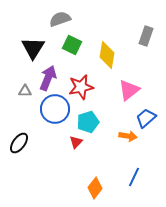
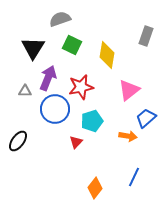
cyan pentagon: moved 4 px right, 1 px up
black ellipse: moved 1 px left, 2 px up
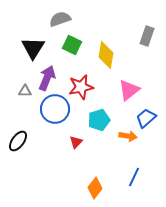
gray rectangle: moved 1 px right
yellow diamond: moved 1 px left
purple arrow: moved 1 px left
cyan pentagon: moved 7 px right, 1 px up
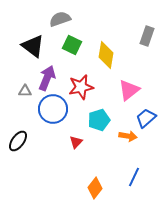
black triangle: moved 2 px up; rotated 25 degrees counterclockwise
blue circle: moved 2 px left
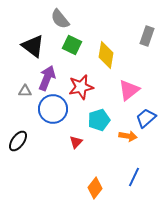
gray semicircle: rotated 110 degrees counterclockwise
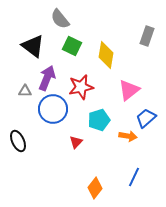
green square: moved 1 px down
black ellipse: rotated 60 degrees counterclockwise
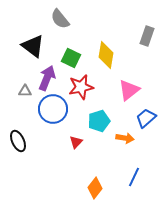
green square: moved 1 px left, 12 px down
cyan pentagon: moved 1 px down
orange arrow: moved 3 px left, 2 px down
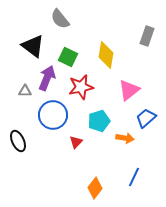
green square: moved 3 px left, 1 px up
blue circle: moved 6 px down
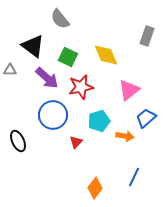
yellow diamond: rotated 32 degrees counterclockwise
purple arrow: rotated 110 degrees clockwise
gray triangle: moved 15 px left, 21 px up
orange arrow: moved 2 px up
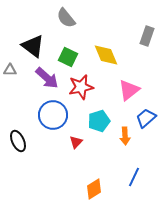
gray semicircle: moved 6 px right, 1 px up
orange arrow: rotated 78 degrees clockwise
orange diamond: moved 1 px left, 1 px down; rotated 20 degrees clockwise
